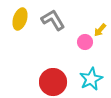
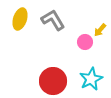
red circle: moved 1 px up
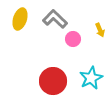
gray L-shape: moved 2 px right, 1 px up; rotated 15 degrees counterclockwise
yellow arrow: rotated 64 degrees counterclockwise
pink circle: moved 12 px left, 3 px up
cyan star: moved 1 px up
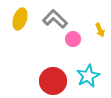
cyan star: moved 3 px left, 2 px up
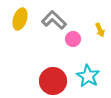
gray L-shape: moved 1 px left, 1 px down
cyan star: rotated 15 degrees counterclockwise
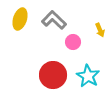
pink circle: moved 3 px down
red circle: moved 6 px up
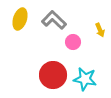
cyan star: moved 3 px left, 3 px down; rotated 20 degrees counterclockwise
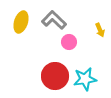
yellow ellipse: moved 1 px right, 3 px down
pink circle: moved 4 px left
red circle: moved 2 px right, 1 px down
cyan star: rotated 20 degrees counterclockwise
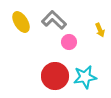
yellow ellipse: rotated 50 degrees counterclockwise
cyan star: moved 2 px up
